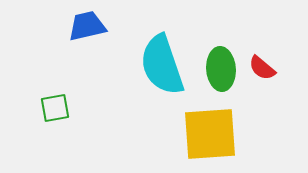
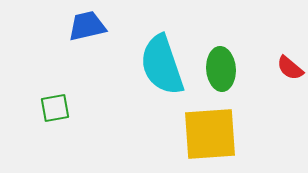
red semicircle: moved 28 px right
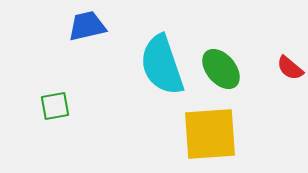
green ellipse: rotated 36 degrees counterclockwise
green square: moved 2 px up
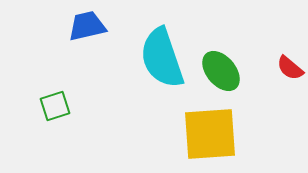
cyan semicircle: moved 7 px up
green ellipse: moved 2 px down
green square: rotated 8 degrees counterclockwise
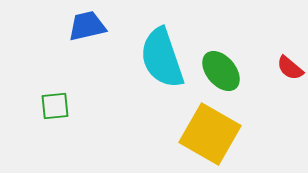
green square: rotated 12 degrees clockwise
yellow square: rotated 34 degrees clockwise
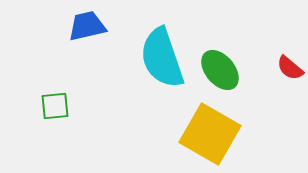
green ellipse: moved 1 px left, 1 px up
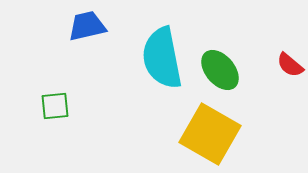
cyan semicircle: rotated 8 degrees clockwise
red semicircle: moved 3 px up
